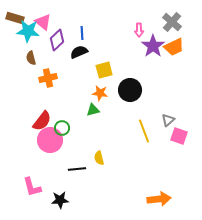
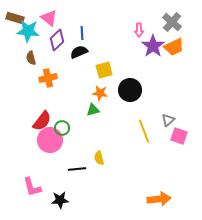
pink triangle: moved 6 px right, 4 px up
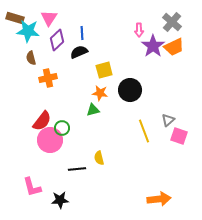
pink triangle: rotated 24 degrees clockwise
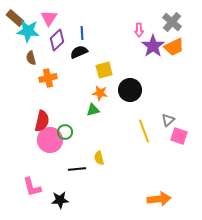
brown rectangle: rotated 24 degrees clockwise
red semicircle: rotated 25 degrees counterclockwise
green circle: moved 3 px right, 4 px down
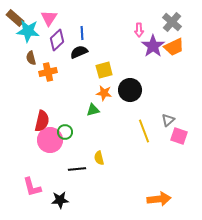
orange cross: moved 6 px up
orange star: moved 4 px right
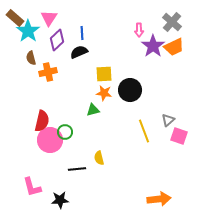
cyan star: rotated 30 degrees clockwise
yellow square: moved 4 px down; rotated 12 degrees clockwise
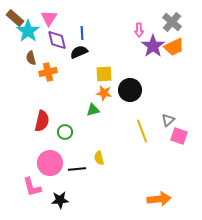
purple diamond: rotated 60 degrees counterclockwise
yellow line: moved 2 px left
pink circle: moved 23 px down
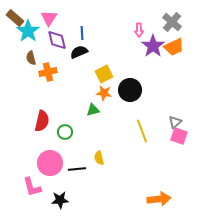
yellow square: rotated 24 degrees counterclockwise
gray triangle: moved 7 px right, 2 px down
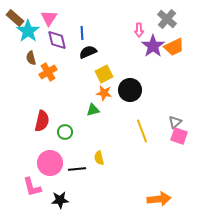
gray cross: moved 5 px left, 3 px up
black semicircle: moved 9 px right
orange cross: rotated 18 degrees counterclockwise
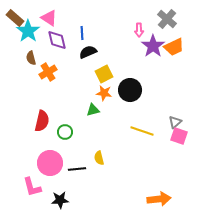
pink triangle: rotated 30 degrees counterclockwise
yellow line: rotated 50 degrees counterclockwise
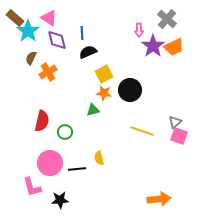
brown semicircle: rotated 40 degrees clockwise
